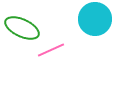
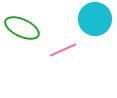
pink line: moved 12 px right
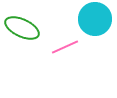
pink line: moved 2 px right, 3 px up
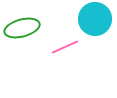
green ellipse: rotated 40 degrees counterclockwise
